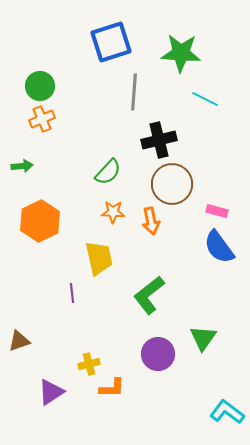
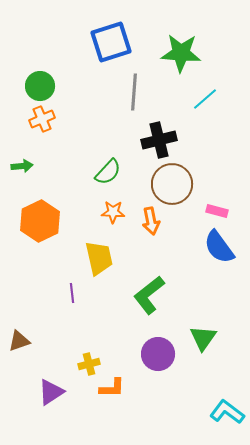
cyan line: rotated 68 degrees counterclockwise
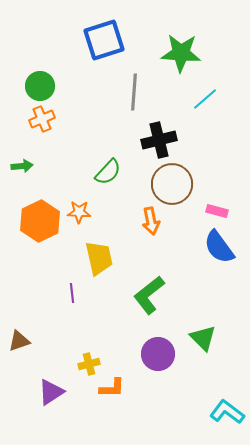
blue square: moved 7 px left, 2 px up
orange star: moved 34 px left
green triangle: rotated 20 degrees counterclockwise
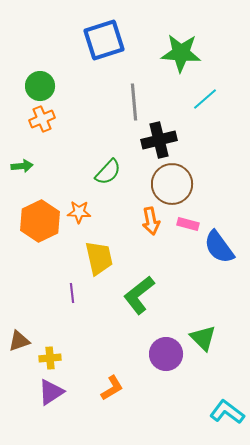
gray line: moved 10 px down; rotated 9 degrees counterclockwise
pink rectangle: moved 29 px left, 13 px down
green L-shape: moved 10 px left
purple circle: moved 8 px right
yellow cross: moved 39 px left, 6 px up; rotated 10 degrees clockwise
orange L-shape: rotated 32 degrees counterclockwise
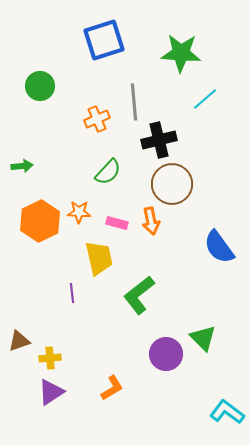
orange cross: moved 55 px right
pink rectangle: moved 71 px left, 1 px up
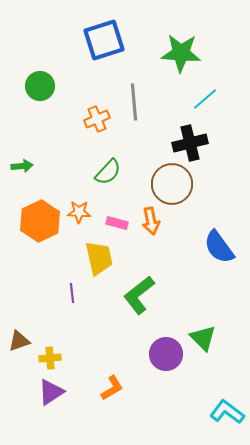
black cross: moved 31 px right, 3 px down
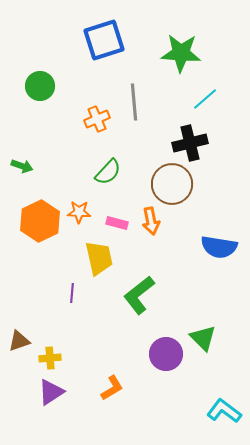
green arrow: rotated 25 degrees clockwise
blue semicircle: rotated 45 degrees counterclockwise
purple line: rotated 12 degrees clockwise
cyan L-shape: moved 3 px left, 1 px up
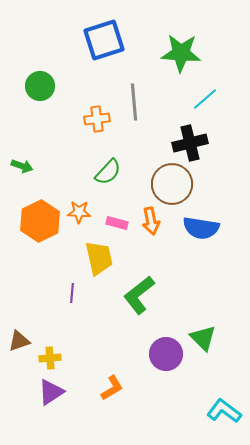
orange cross: rotated 15 degrees clockwise
blue semicircle: moved 18 px left, 19 px up
